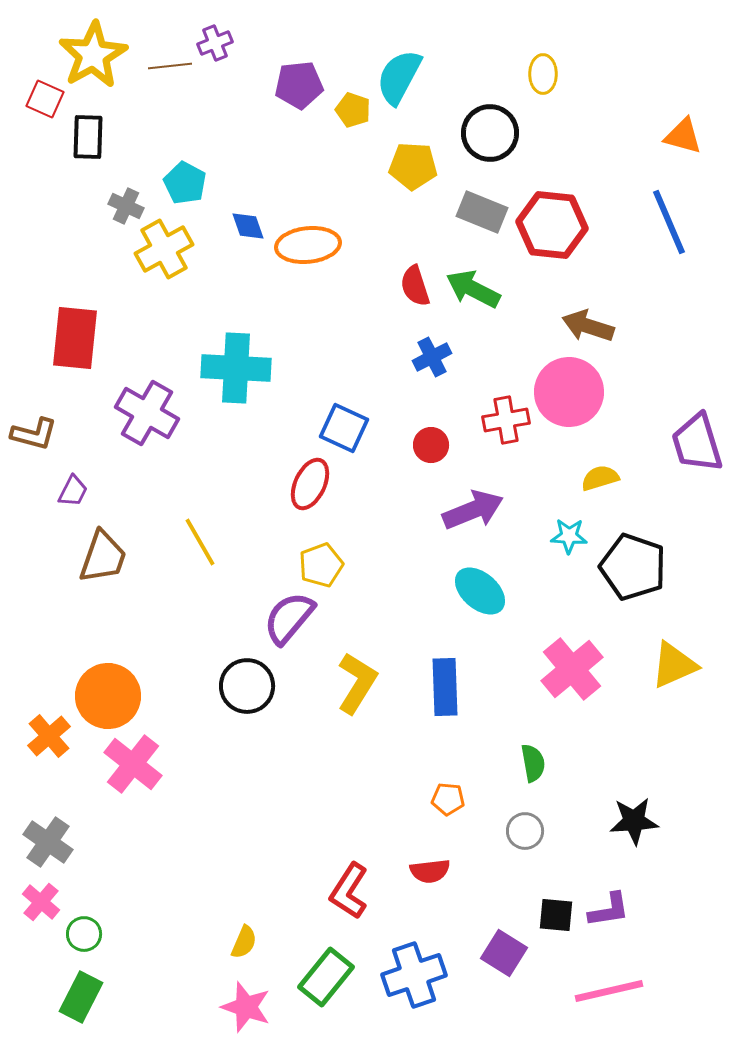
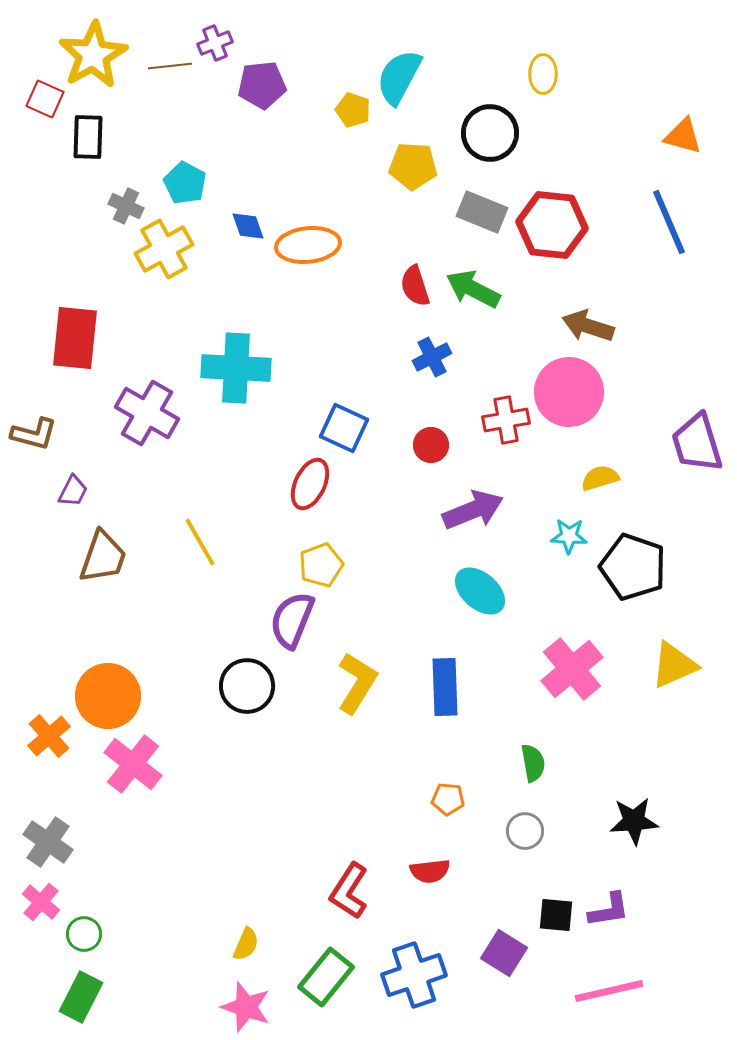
purple pentagon at (299, 85): moved 37 px left
purple semicircle at (289, 618): moved 3 px right, 2 px down; rotated 18 degrees counterclockwise
yellow semicircle at (244, 942): moved 2 px right, 2 px down
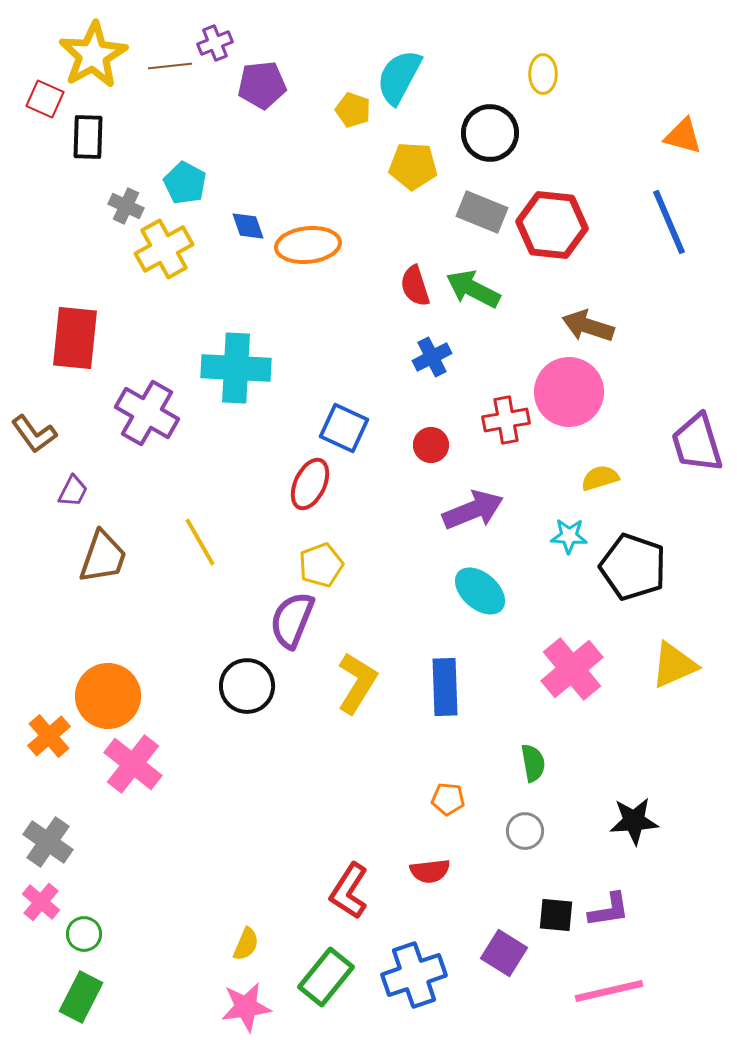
brown L-shape at (34, 434): rotated 39 degrees clockwise
pink star at (246, 1007): rotated 27 degrees counterclockwise
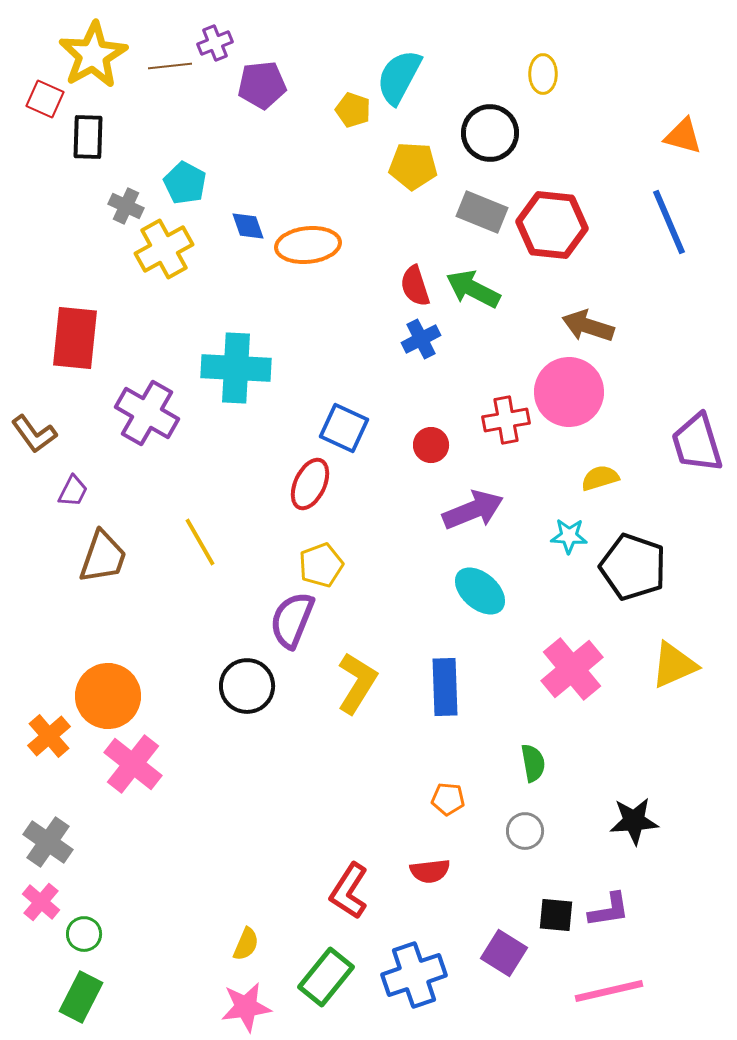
blue cross at (432, 357): moved 11 px left, 18 px up
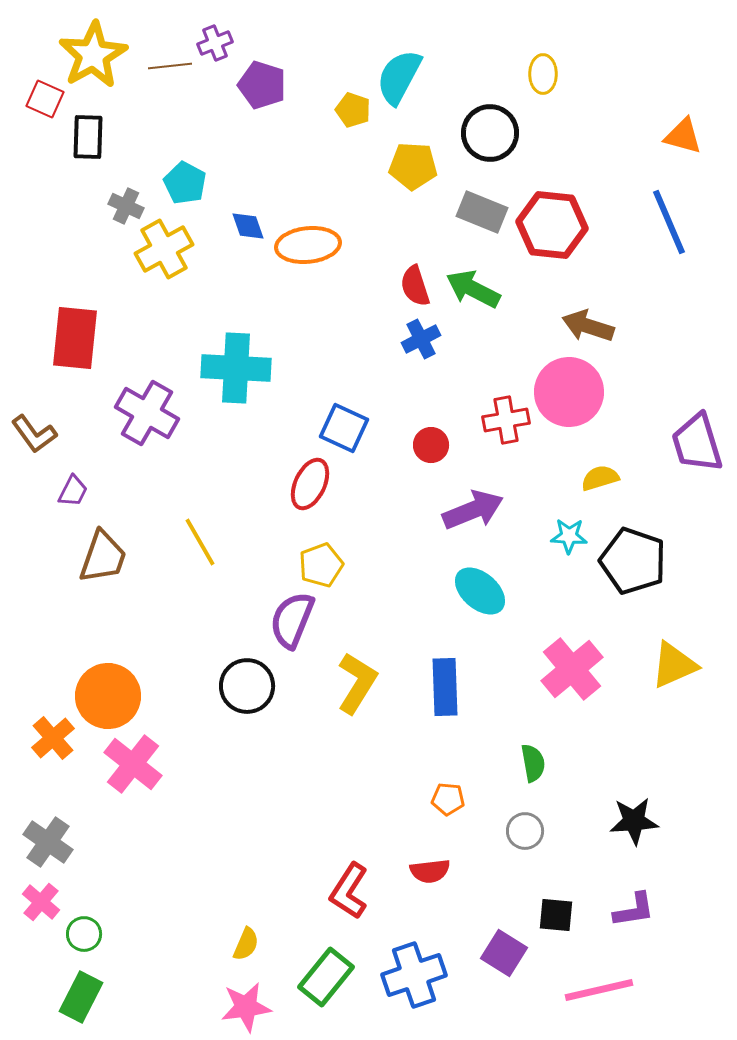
purple pentagon at (262, 85): rotated 24 degrees clockwise
black pentagon at (633, 567): moved 6 px up
orange cross at (49, 736): moved 4 px right, 2 px down
purple L-shape at (609, 910): moved 25 px right
pink line at (609, 991): moved 10 px left, 1 px up
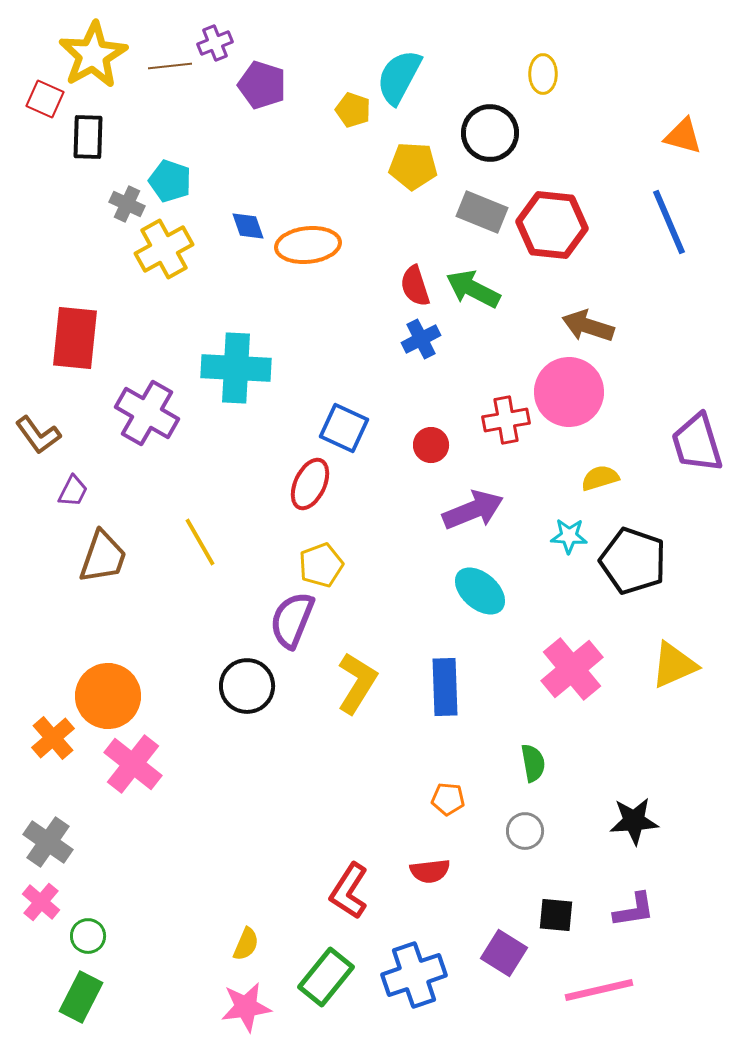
cyan pentagon at (185, 183): moved 15 px left, 2 px up; rotated 9 degrees counterclockwise
gray cross at (126, 206): moved 1 px right, 2 px up
brown L-shape at (34, 434): moved 4 px right, 1 px down
green circle at (84, 934): moved 4 px right, 2 px down
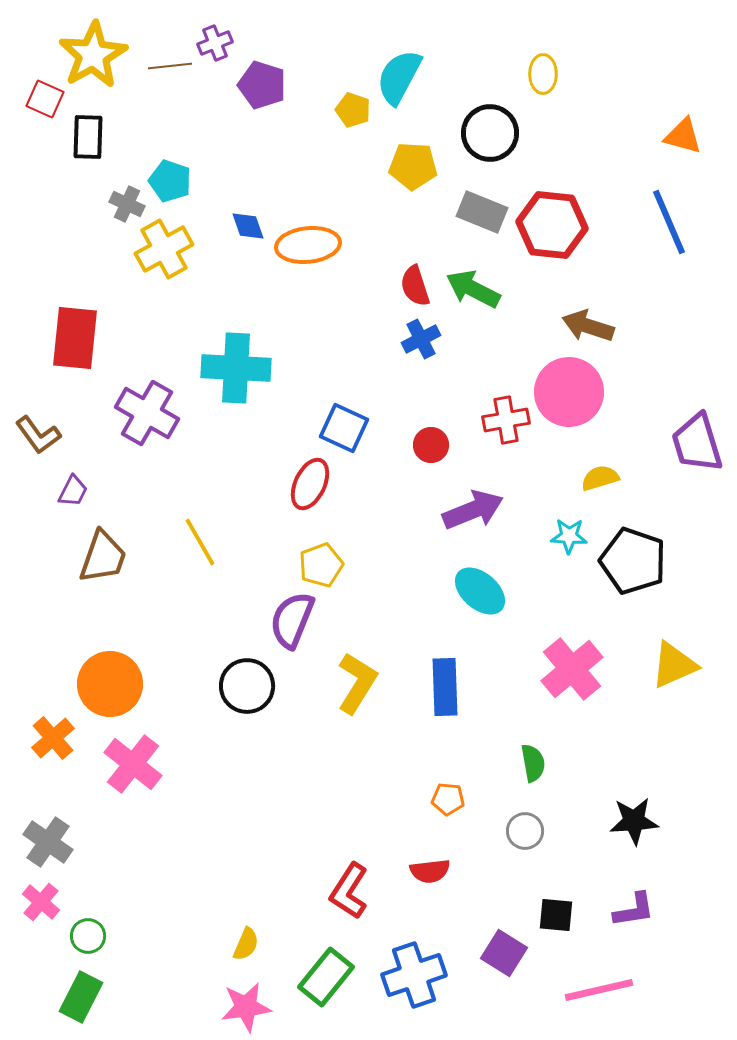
orange circle at (108, 696): moved 2 px right, 12 px up
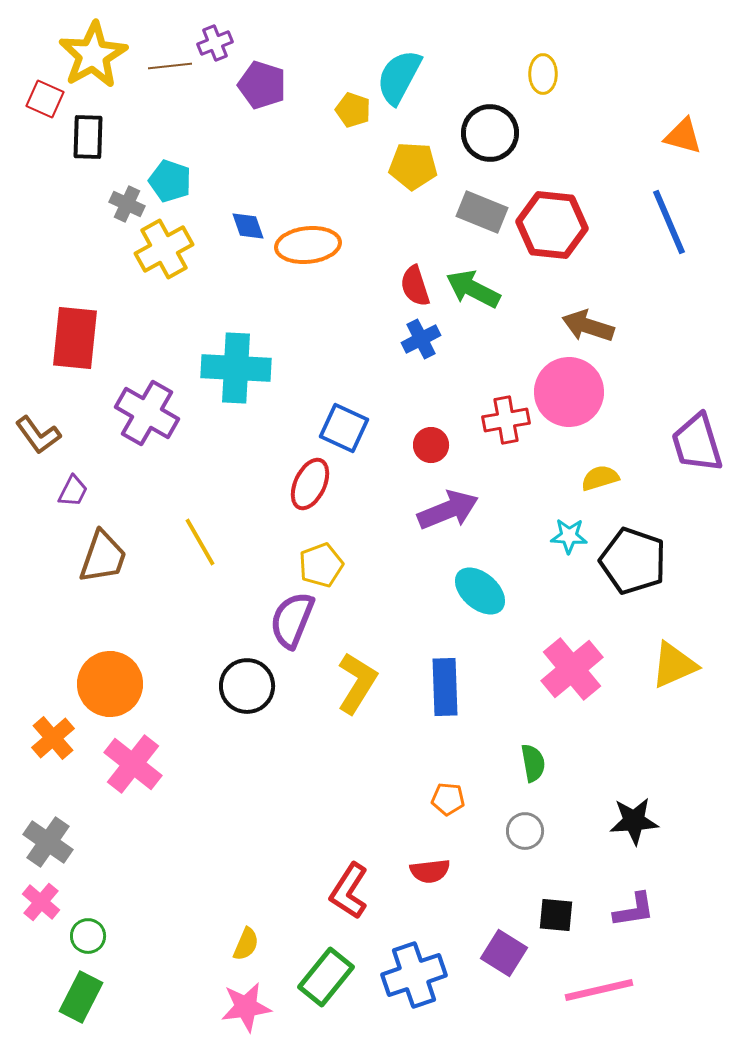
purple arrow at (473, 510): moved 25 px left
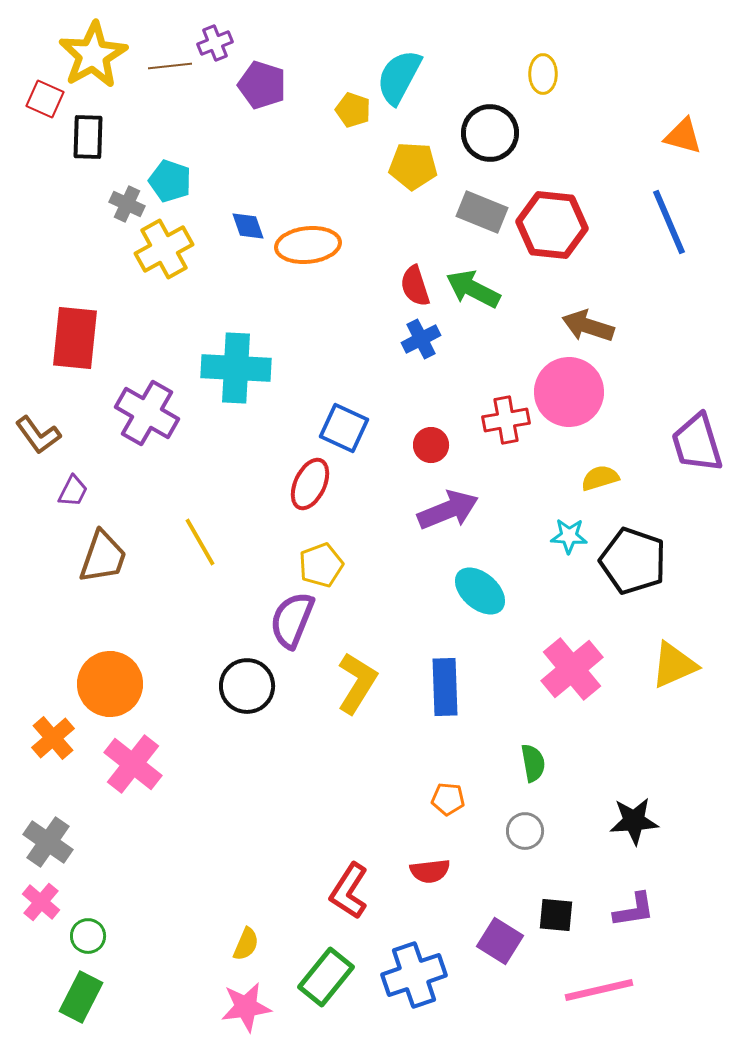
purple square at (504, 953): moved 4 px left, 12 px up
